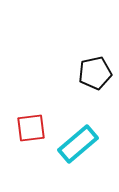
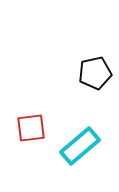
cyan rectangle: moved 2 px right, 2 px down
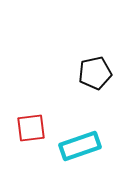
cyan rectangle: rotated 21 degrees clockwise
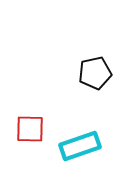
red square: moved 1 px left, 1 px down; rotated 8 degrees clockwise
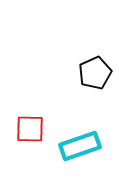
black pentagon: rotated 12 degrees counterclockwise
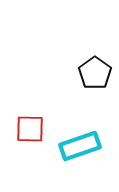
black pentagon: rotated 12 degrees counterclockwise
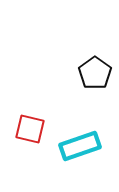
red square: rotated 12 degrees clockwise
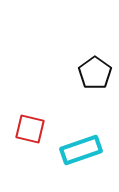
cyan rectangle: moved 1 px right, 4 px down
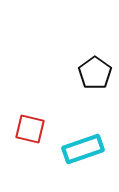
cyan rectangle: moved 2 px right, 1 px up
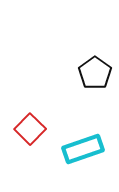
red square: rotated 32 degrees clockwise
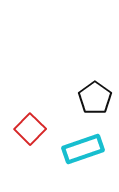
black pentagon: moved 25 px down
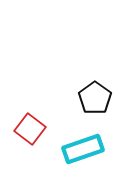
red square: rotated 8 degrees counterclockwise
